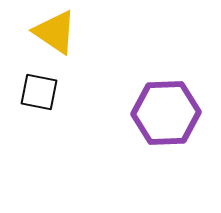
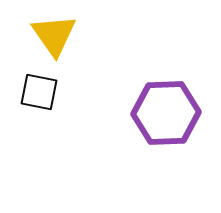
yellow triangle: moved 1 px left, 3 px down; rotated 21 degrees clockwise
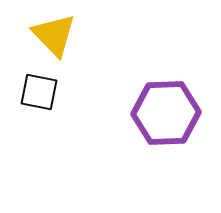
yellow triangle: rotated 9 degrees counterclockwise
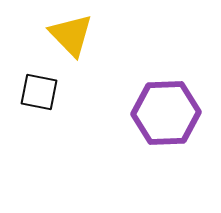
yellow triangle: moved 17 px right
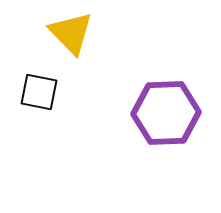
yellow triangle: moved 2 px up
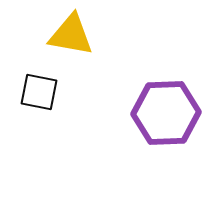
yellow triangle: moved 2 px down; rotated 36 degrees counterclockwise
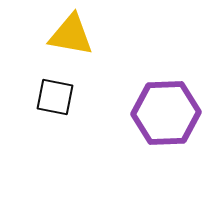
black square: moved 16 px right, 5 px down
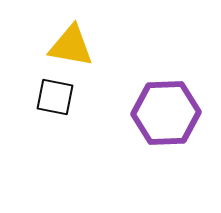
yellow triangle: moved 11 px down
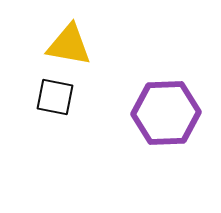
yellow triangle: moved 2 px left, 1 px up
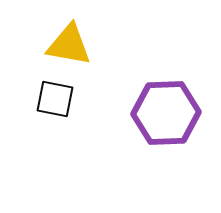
black square: moved 2 px down
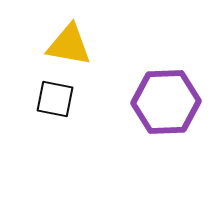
purple hexagon: moved 11 px up
